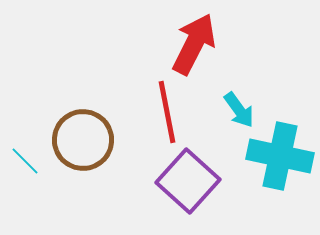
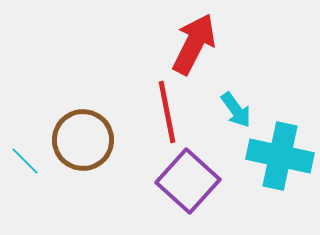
cyan arrow: moved 3 px left
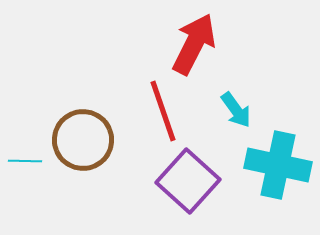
red line: moved 4 px left, 1 px up; rotated 8 degrees counterclockwise
cyan cross: moved 2 px left, 9 px down
cyan line: rotated 44 degrees counterclockwise
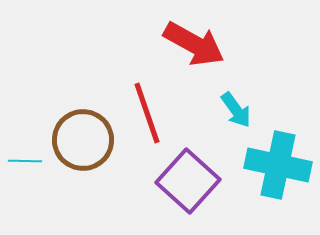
red arrow: rotated 92 degrees clockwise
red line: moved 16 px left, 2 px down
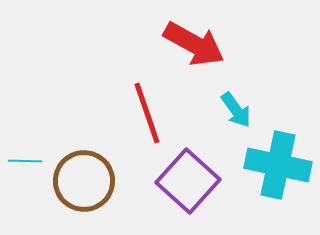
brown circle: moved 1 px right, 41 px down
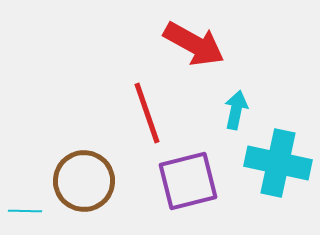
cyan arrow: rotated 132 degrees counterclockwise
cyan line: moved 50 px down
cyan cross: moved 2 px up
purple square: rotated 34 degrees clockwise
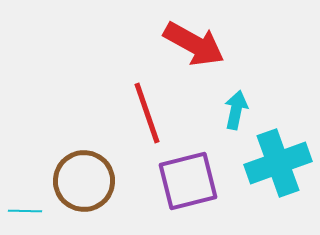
cyan cross: rotated 32 degrees counterclockwise
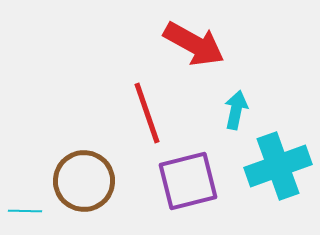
cyan cross: moved 3 px down
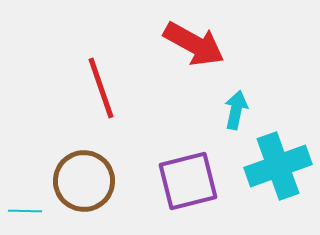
red line: moved 46 px left, 25 px up
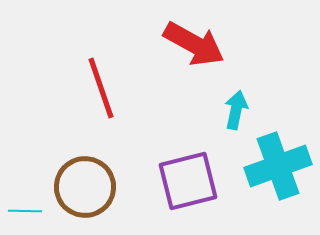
brown circle: moved 1 px right, 6 px down
